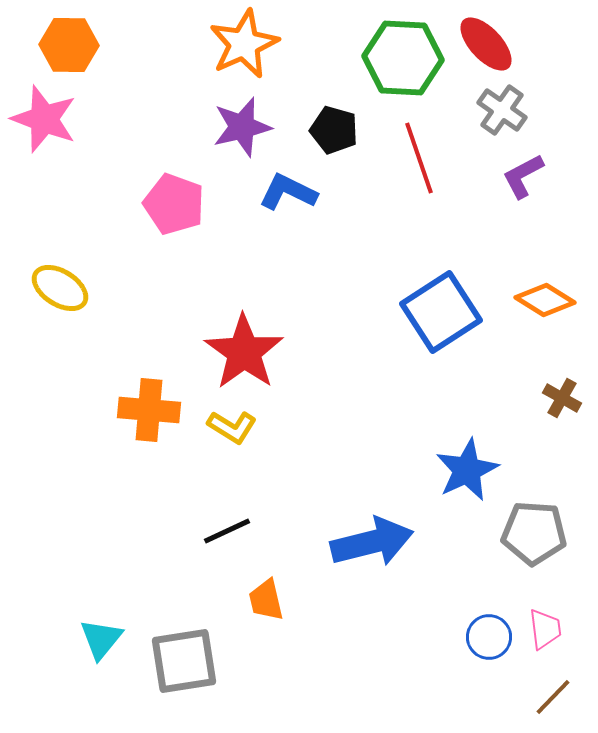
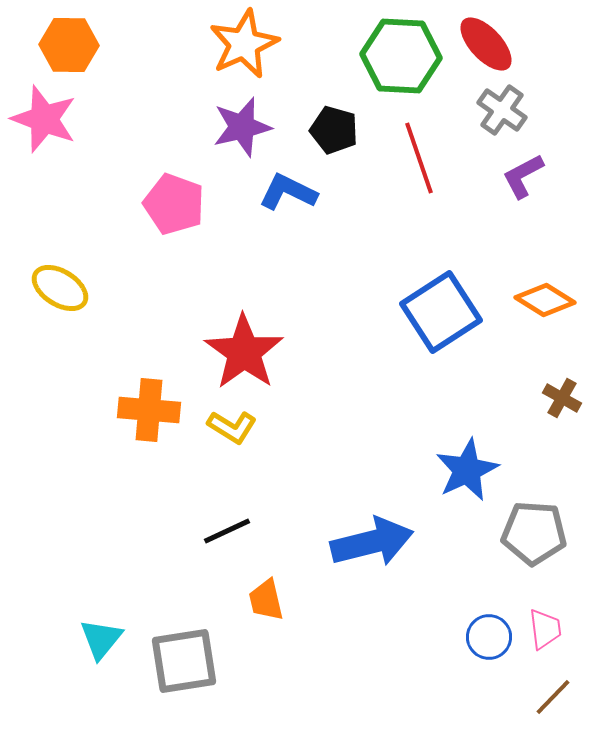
green hexagon: moved 2 px left, 2 px up
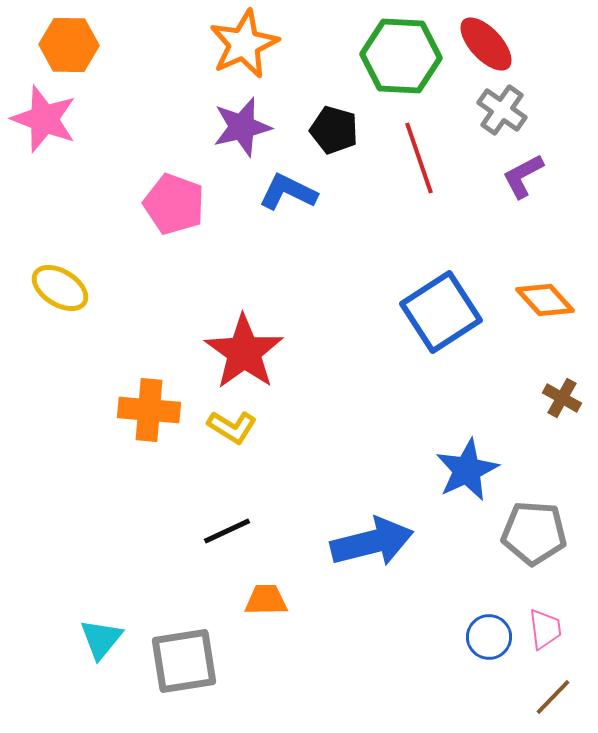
orange diamond: rotated 16 degrees clockwise
orange trapezoid: rotated 102 degrees clockwise
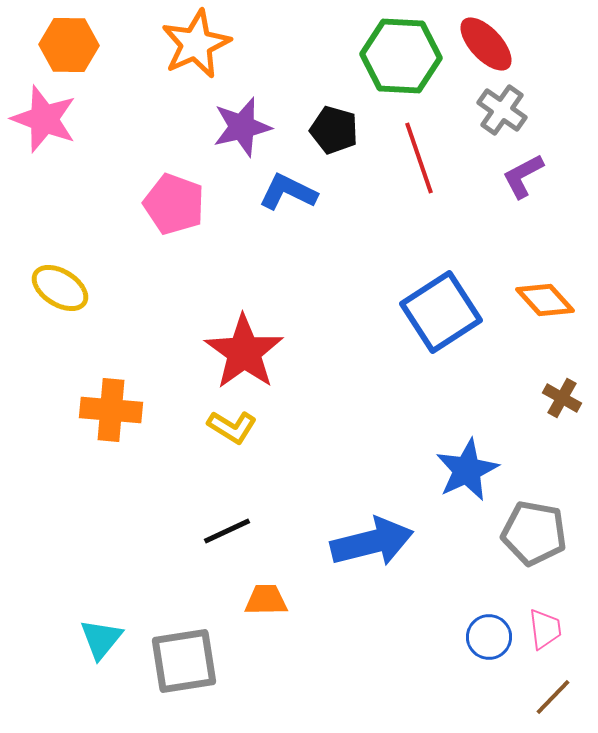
orange star: moved 48 px left
orange cross: moved 38 px left
gray pentagon: rotated 6 degrees clockwise
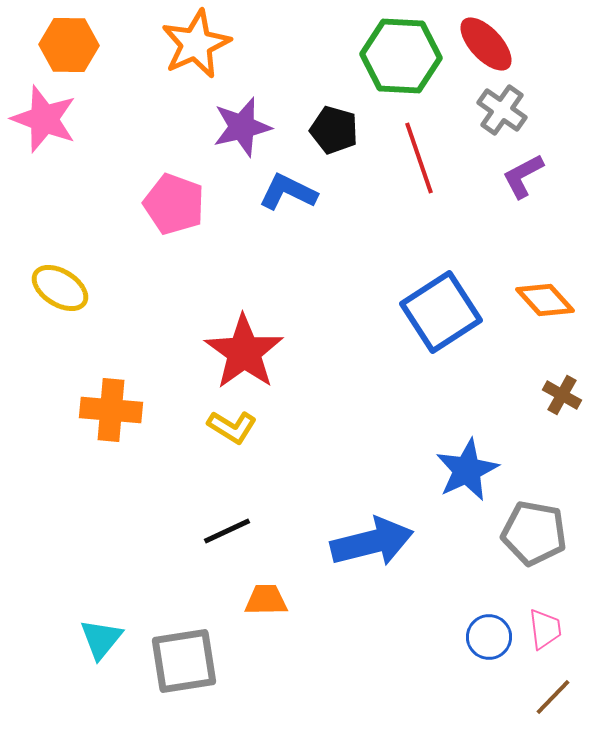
brown cross: moved 3 px up
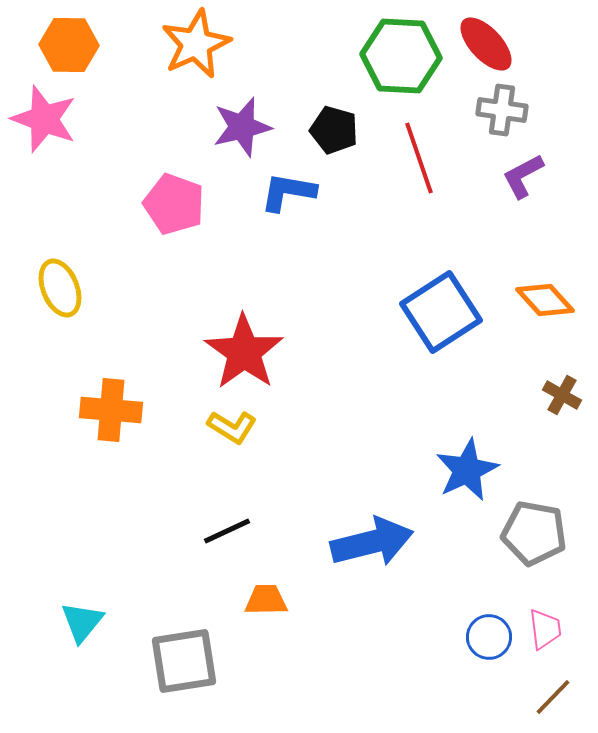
gray cross: rotated 27 degrees counterclockwise
blue L-shape: rotated 16 degrees counterclockwise
yellow ellipse: rotated 36 degrees clockwise
cyan triangle: moved 19 px left, 17 px up
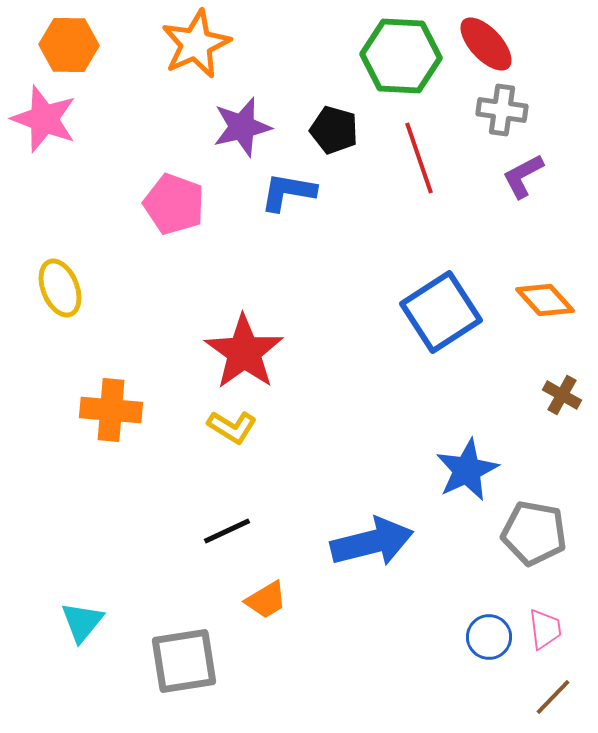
orange trapezoid: rotated 150 degrees clockwise
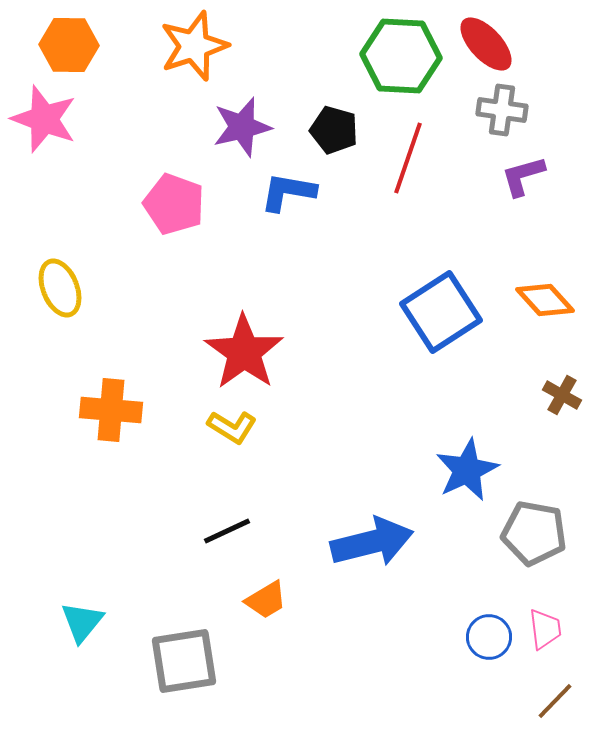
orange star: moved 2 px left, 2 px down; rotated 6 degrees clockwise
red line: moved 11 px left; rotated 38 degrees clockwise
purple L-shape: rotated 12 degrees clockwise
brown line: moved 2 px right, 4 px down
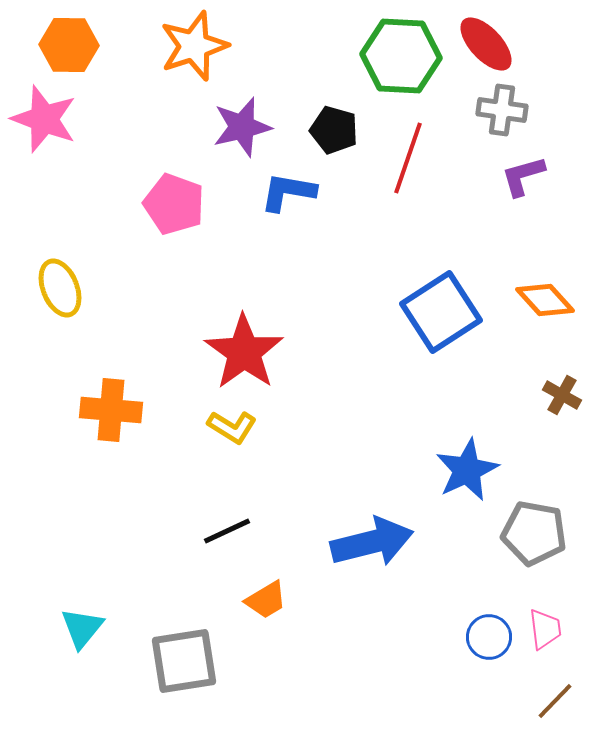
cyan triangle: moved 6 px down
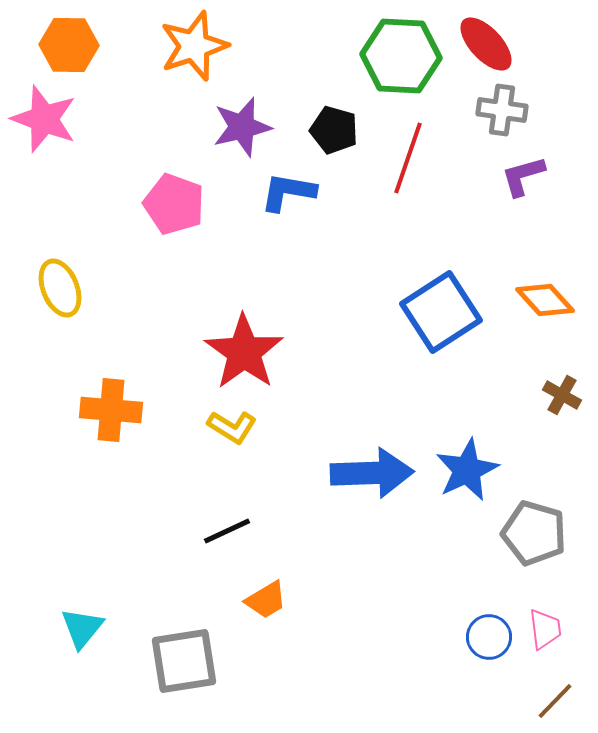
gray pentagon: rotated 6 degrees clockwise
blue arrow: moved 69 px up; rotated 12 degrees clockwise
